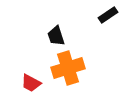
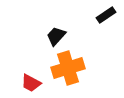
black rectangle: moved 2 px left
black trapezoid: rotated 60 degrees clockwise
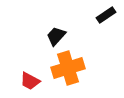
red trapezoid: moved 1 px left, 2 px up
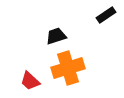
black trapezoid: rotated 30 degrees clockwise
red trapezoid: rotated 15 degrees clockwise
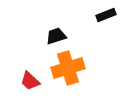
black rectangle: rotated 12 degrees clockwise
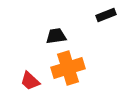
black trapezoid: rotated 10 degrees clockwise
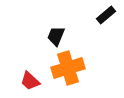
black rectangle: rotated 18 degrees counterclockwise
black trapezoid: rotated 60 degrees counterclockwise
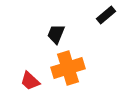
black trapezoid: moved 2 px up
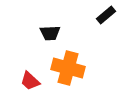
black trapezoid: moved 6 px left, 1 px up; rotated 115 degrees counterclockwise
orange cross: rotated 32 degrees clockwise
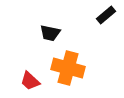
black trapezoid: rotated 15 degrees clockwise
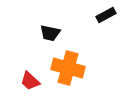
black rectangle: rotated 12 degrees clockwise
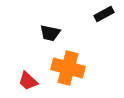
black rectangle: moved 2 px left, 1 px up
red trapezoid: moved 2 px left
